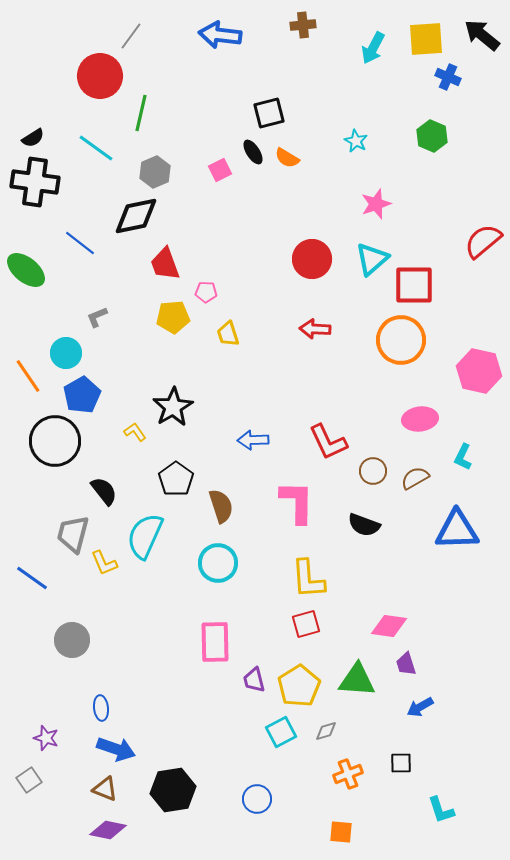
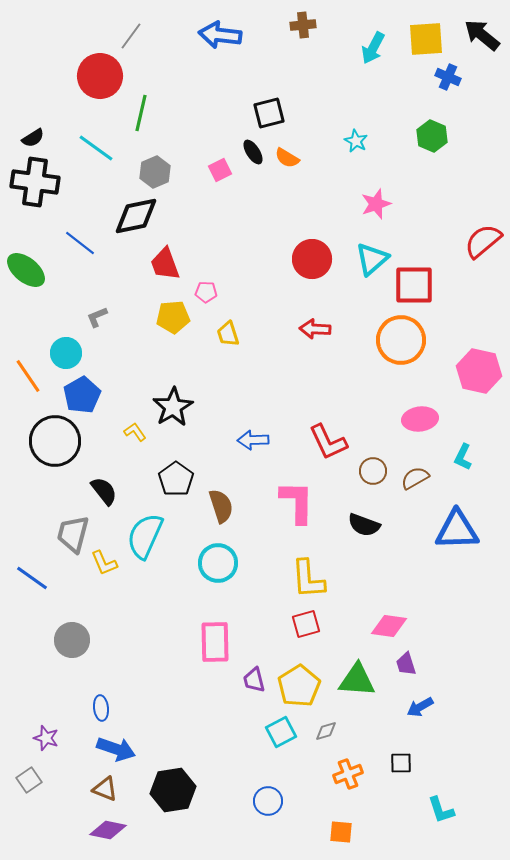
blue circle at (257, 799): moved 11 px right, 2 px down
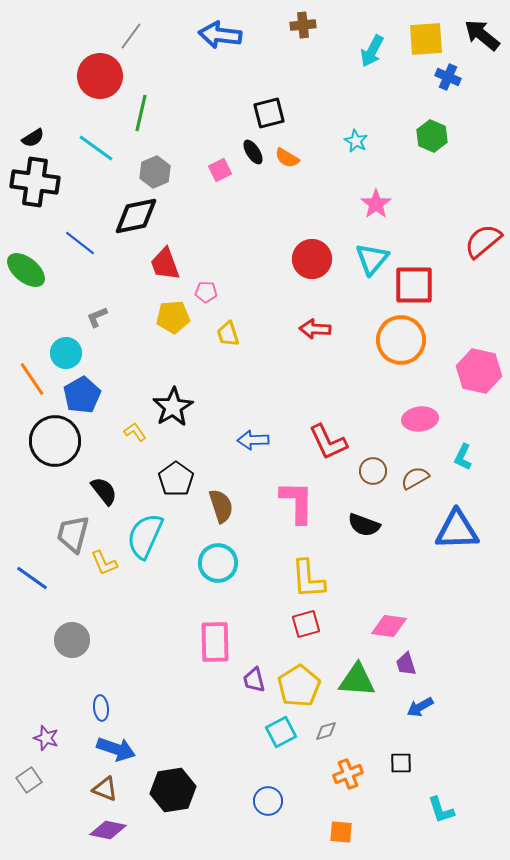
cyan arrow at (373, 48): moved 1 px left, 3 px down
pink star at (376, 204): rotated 16 degrees counterclockwise
cyan triangle at (372, 259): rotated 9 degrees counterclockwise
orange line at (28, 376): moved 4 px right, 3 px down
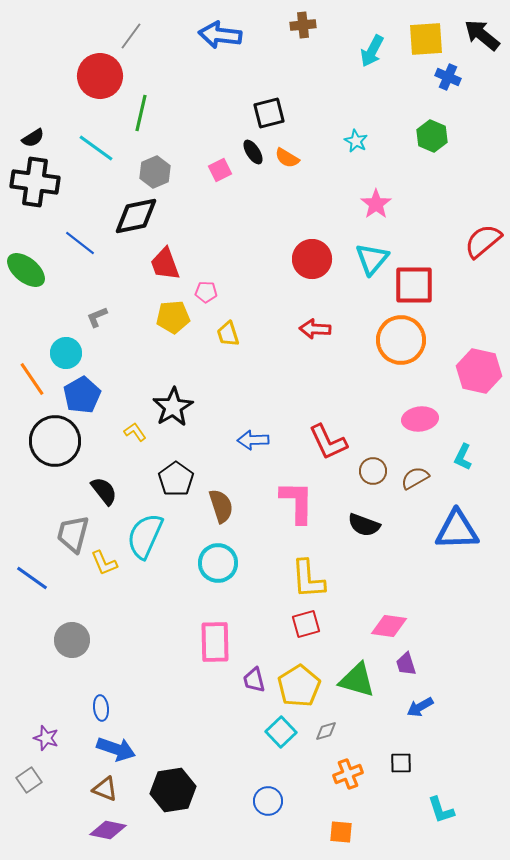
green triangle at (357, 680): rotated 12 degrees clockwise
cyan square at (281, 732): rotated 16 degrees counterclockwise
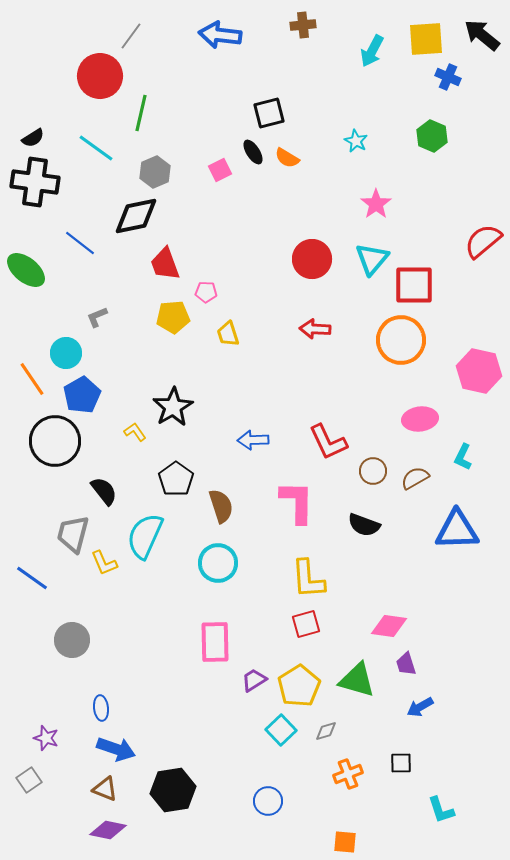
purple trapezoid at (254, 680): rotated 72 degrees clockwise
cyan square at (281, 732): moved 2 px up
orange square at (341, 832): moved 4 px right, 10 px down
